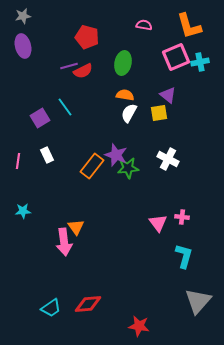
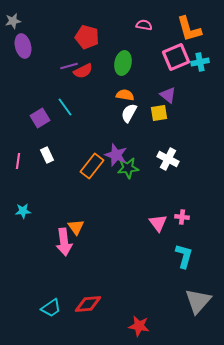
gray star: moved 10 px left, 5 px down
orange L-shape: moved 3 px down
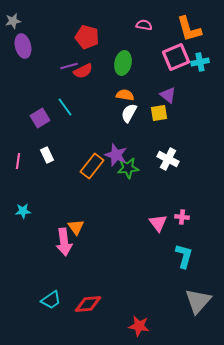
cyan trapezoid: moved 8 px up
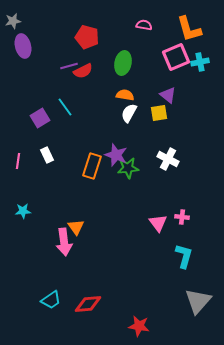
orange rectangle: rotated 20 degrees counterclockwise
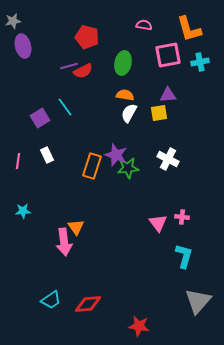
pink square: moved 8 px left, 2 px up; rotated 12 degrees clockwise
purple triangle: rotated 42 degrees counterclockwise
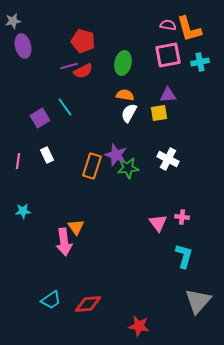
pink semicircle: moved 24 px right
red pentagon: moved 4 px left, 4 px down
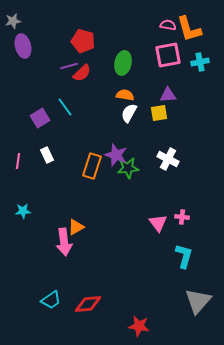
red semicircle: moved 1 px left, 2 px down; rotated 18 degrees counterclockwise
orange triangle: rotated 36 degrees clockwise
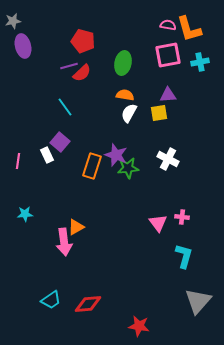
purple square: moved 20 px right, 24 px down; rotated 18 degrees counterclockwise
cyan star: moved 2 px right, 3 px down
